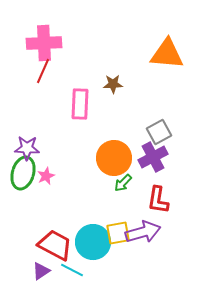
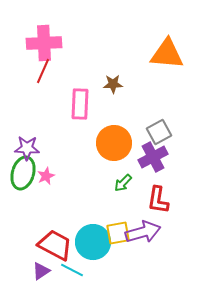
orange circle: moved 15 px up
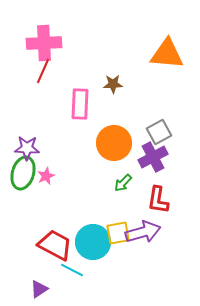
purple triangle: moved 2 px left, 18 px down
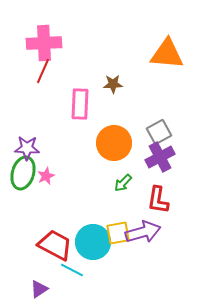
purple cross: moved 7 px right
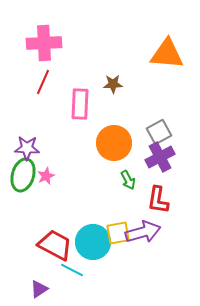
red line: moved 11 px down
green ellipse: moved 2 px down
green arrow: moved 5 px right, 3 px up; rotated 72 degrees counterclockwise
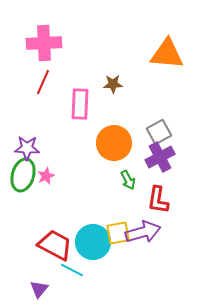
purple triangle: rotated 18 degrees counterclockwise
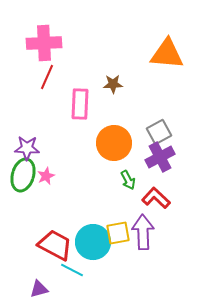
red line: moved 4 px right, 5 px up
red L-shape: moved 2 px left, 2 px up; rotated 124 degrees clockwise
purple arrow: rotated 76 degrees counterclockwise
purple triangle: rotated 36 degrees clockwise
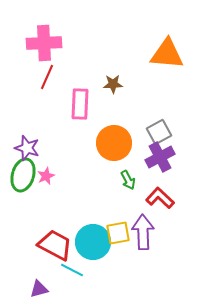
purple star: rotated 15 degrees clockwise
red L-shape: moved 4 px right
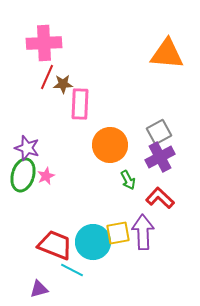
brown star: moved 50 px left
orange circle: moved 4 px left, 2 px down
red trapezoid: rotated 6 degrees counterclockwise
